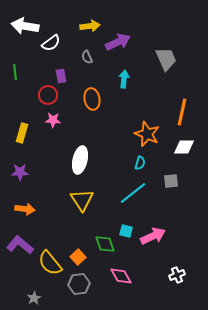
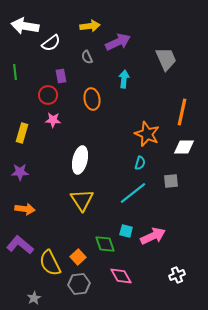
yellow semicircle: rotated 12 degrees clockwise
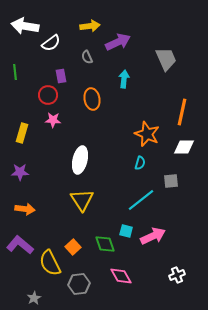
cyan line: moved 8 px right, 7 px down
orange square: moved 5 px left, 10 px up
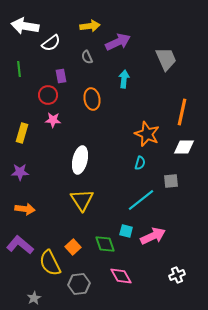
green line: moved 4 px right, 3 px up
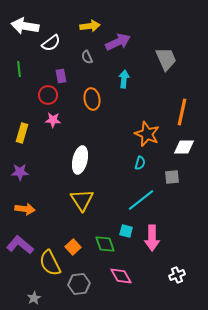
gray square: moved 1 px right, 4 px up
pink arrow: moved 1 px left, 2 px down; rotated 115 degrees clockwise
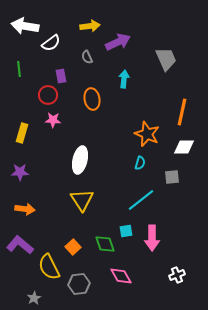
cyan square: rotated 24 degrees counterclockwise
yellow semicircle: moved 1 px left, 4 px down
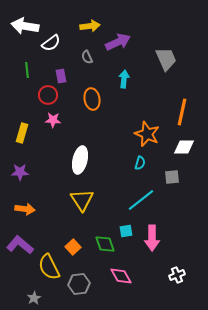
green line: moved 8 px right, 1 px down
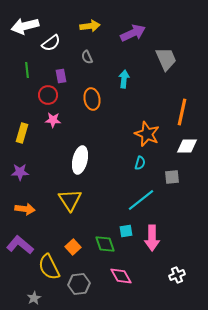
white arrow: rotated 24 degrees counterclockwise
purple arrow: moved 15 px right, 9 px up
white diamond: moved 3 px right, 1 px up
yellow triangle: moved 12 px left
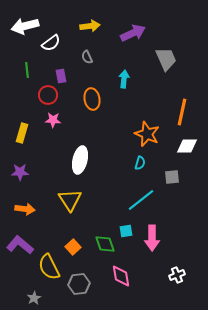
pink diamond: rotated 20 degrees clockwise
